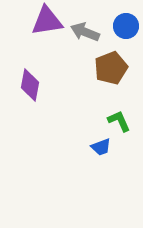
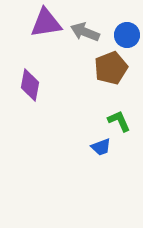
purple triangle: moved 1 px left, 2 px down
blue circle: moved 1 px right, 9 px down
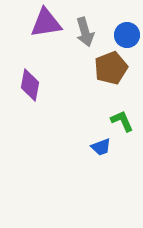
gray arrow: rotated 128 degrees counterclockwise
green L-shape: moved 3 px right
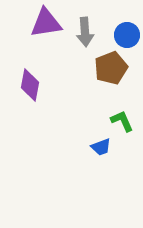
gray arrow: rotated 12 degrees clockwise
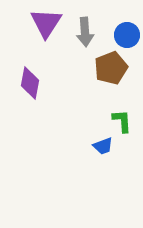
purple triangle: rotated 48 degrees counterclockwise
purple diamond: moved 2 px up
green L-shape: rotated 20 degrees clockwise
blue trapezoid: moved 2 px right, 1 px up
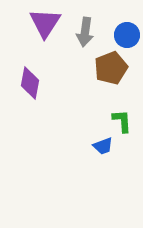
purple triangle: moved 1 px left
gray arrow: rotated 12 degrees clockwise
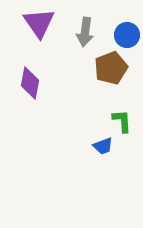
purple triangle: moved 6 px left; rotated 8 degrees counterclockwise
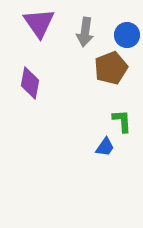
blue trapezoid: moved 2 px right, 1 px down; rotated 35 degrees counterclockwise
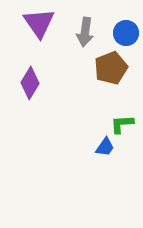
blue circle: moved 1 px left, 2 px up
purple diamond: rotated 20 degrees clockwise
green L-shape: moved 3 px down; rotated 90 degrees counterclockwise
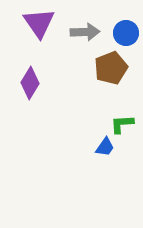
gray arrow: rotated 100 degrees counterclockwise
